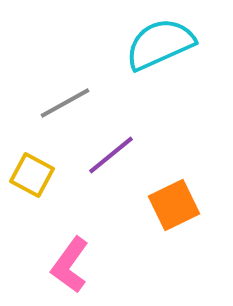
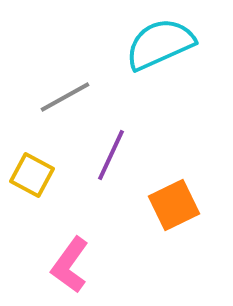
gray line: moved 6 px up
purple line: rotated 26 degrees counterclockwise
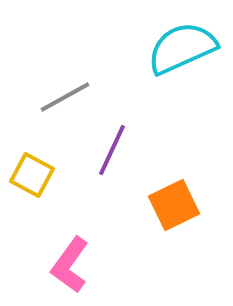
cyan semicircle: moved 22 px right, 4 px down
purple line: moved 1 px right, 5 px up
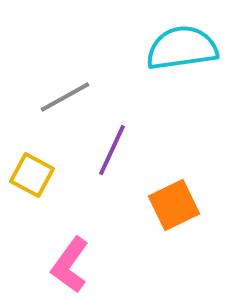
cyan semicircle: rotated 16 degrees clockwise
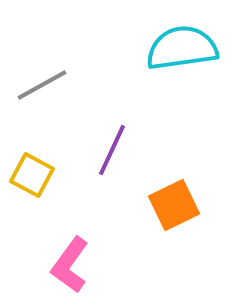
gray line: moved 23 px left, 12 px up
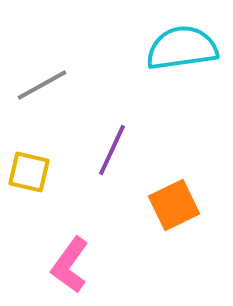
yellow square: moved 3 px left, 3 px up; rotated 15 degrees counterclockwise
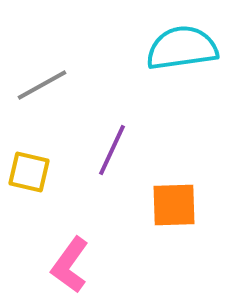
orange square: rotated 24 degrees clockwise
